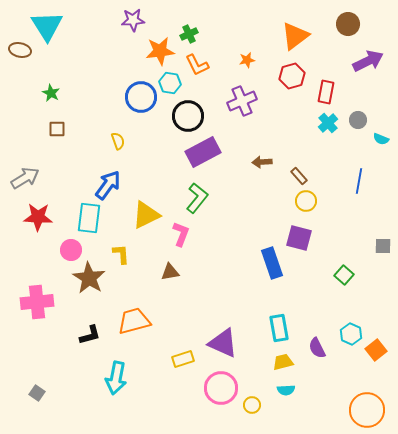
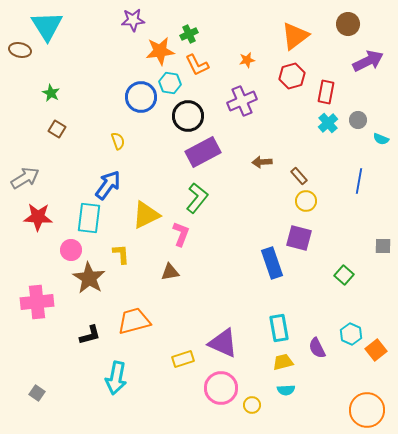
brown square at (57, 129): rotated 30 degrees clockwise
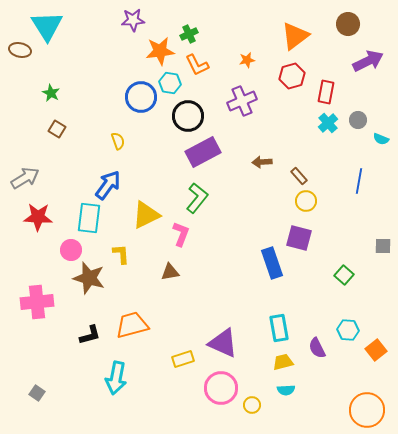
brown star at (89, 278): rotated 16 degrees counterclockwise
orange trapezoid at (134, 321): moved 2 px left, 4 px down
cyan hexagon at (351, 334): moved 3 px left, 4 px up; rotated 20 degrees counterclockwise
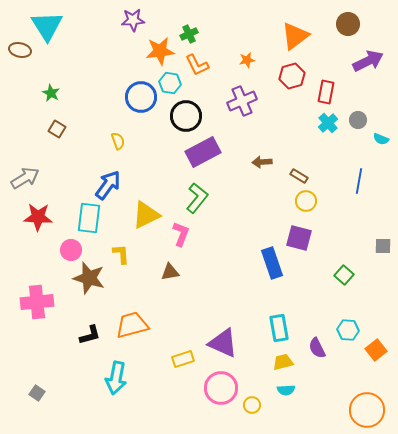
black circle at (188, 116): moved 2 px left
brown rectangle at (299, 176): rotated 18 degrees counterclockwise
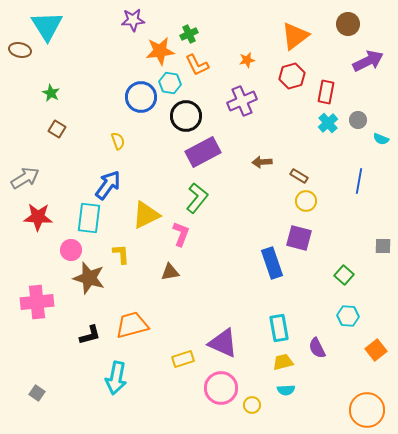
cyan hexagon at (348, 330): moved 14 px up
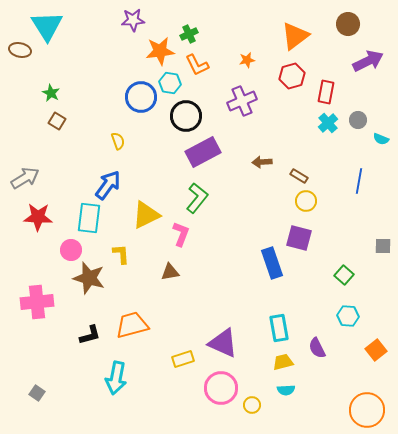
brown square at (57, 129): moved 8 px up
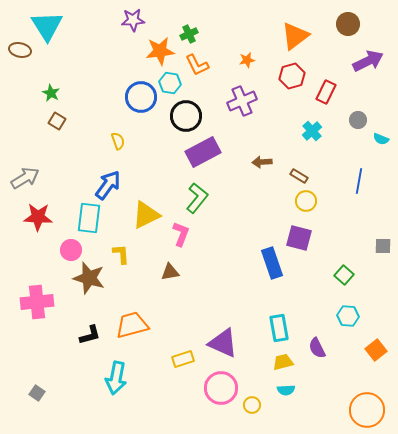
red rectangle at (326, 92): rotated 15 degrees clockwise
cyan cross at (328, 123): moved 16 px left, 8 px down
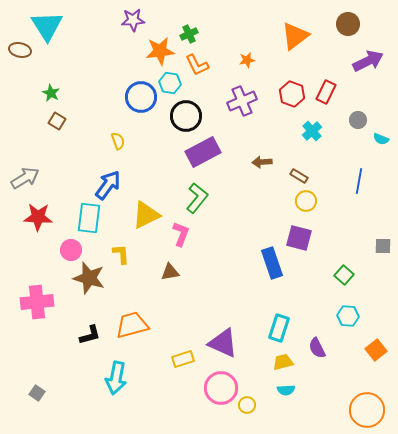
red hexagon at (292, 76): moved 18 px down; rotated 25 degrees counterclockwise
cyan rectangle at (279, 328): rotated 28 degrees clockwise
yellow circle at (252, 405): moved 5 px left
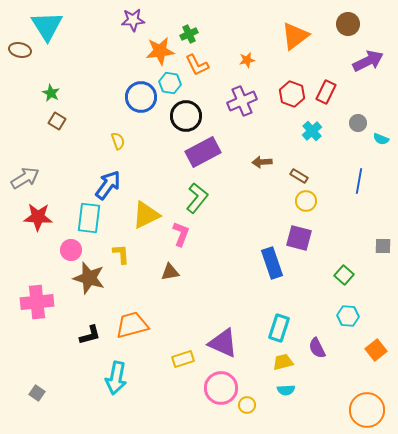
gray circle at (358, 120): moved 3 px down
